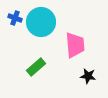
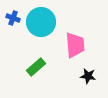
blue cross: moved 2 px left
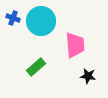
cyan circle: moved 1 px up
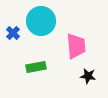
blue cross: moved 15 px down; rotated 24 degrees clockwise
pink trapezoid: moved 1 px right, 1 px down
green rectangle: rotated 30 degrees clockwise
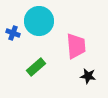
cyan circle: moved 2 px left
blue cross: rotated 24 degrees counterclockwise
green rectangle: rotated 30 degrees counterclockwise
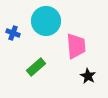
cyan circle: moved 7 px right
black star: rotated 21 degrees clockwise
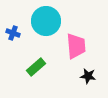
black star: rotated 21 degrees counterclockwise
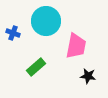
pink trapezoid: rotated 16 degrees clockwise
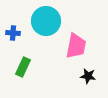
blue cross: rotated 16 degrees counterclockwise
green rectangle: moved 13 px left; rotated 24 degrees counterclockwise
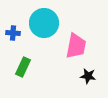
cyan circle: moved 2 px left, 2 px down
